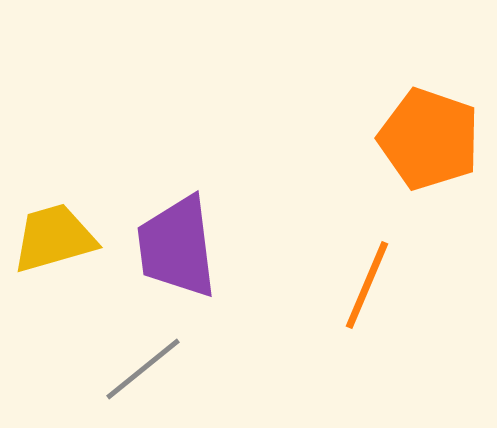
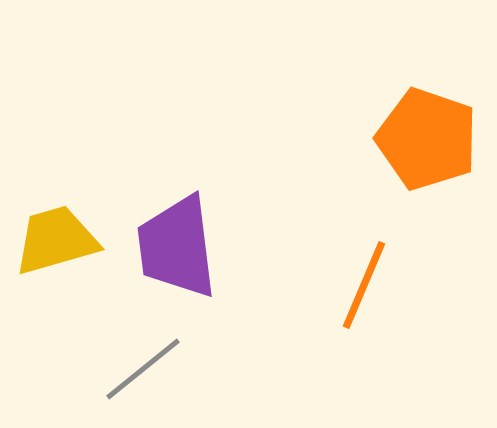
orange pentagon: moved 2 px left
yellow trapezoid: moved 2 px right, 2 px down
orange line: moved 3 px left
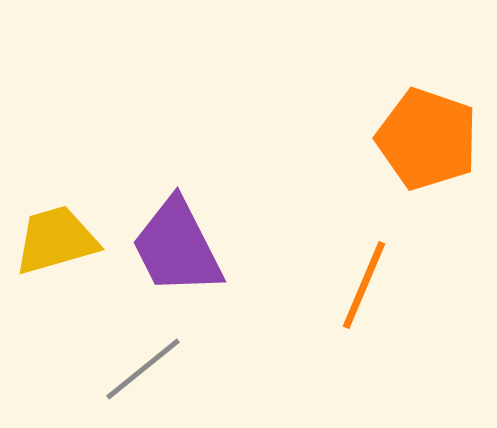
purple trapezoid: rotated 20 degrees counterclockwise
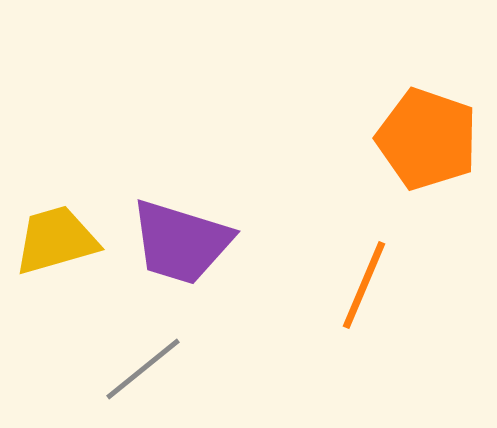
purple trapezoid: moved 4 px right, 5 px up; rotated 46 degrees counterclockwise
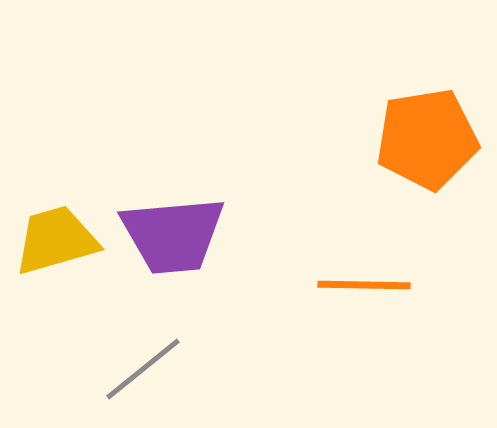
orange pentagon: rotated 28 degrees counterclockwise
purple trapezoid: moved 8 px left, 7 px up; rotated 22 degrees counterclockwise
orange line: rotated 68 degrees clockwise
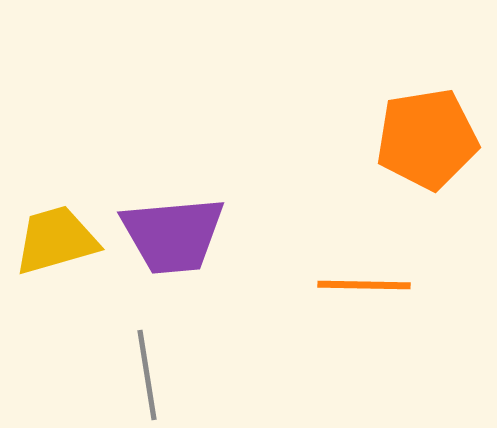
gray line: moved 4 px right, 6 px down; rotated 60 degrees counterclockwise
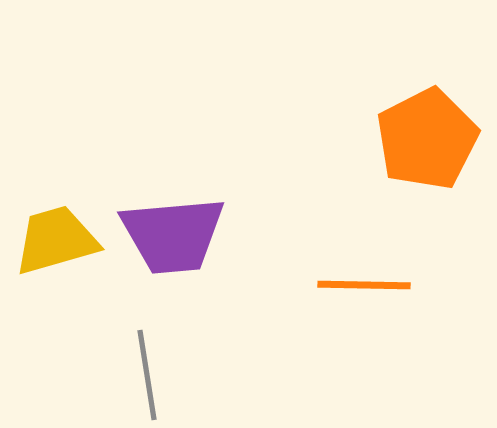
orange pentagon: rotated 18 degrees counterclockwise
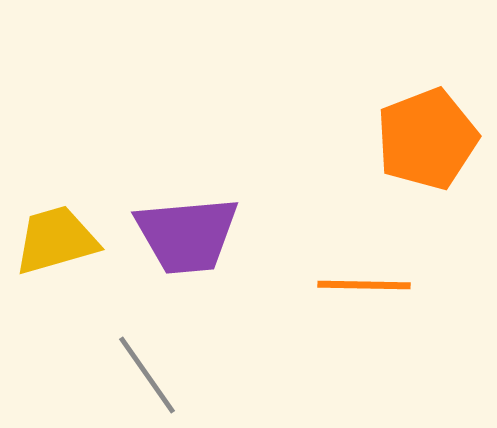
orange pentagon: rotated 6 degrees clockwise
purple trapezoid: moved 14 px right
gray line: rotated 26 degrees counterclockwise
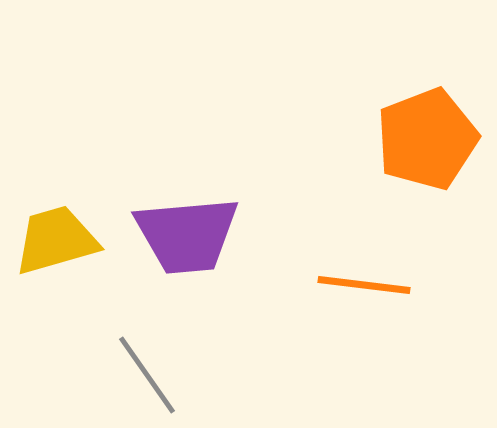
orange line: rotated 6 degrees clockwise
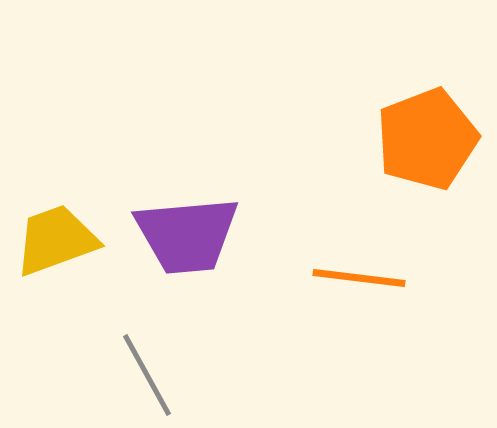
yellow trapezoid: rotated 4 degrees counterclockwise
orange line: moved 5 px left, 7 px up
gray line: rotated 6 degrees clockwise
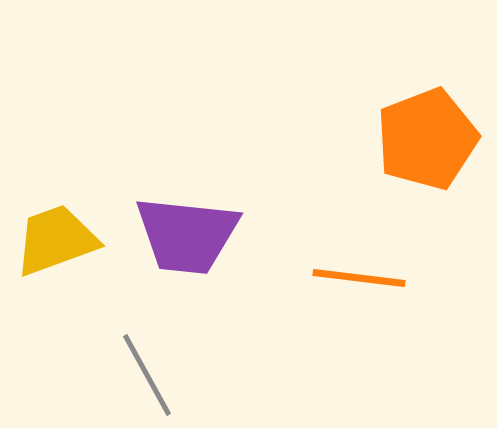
purple trapezoid: rotated 11 degrees clockwise
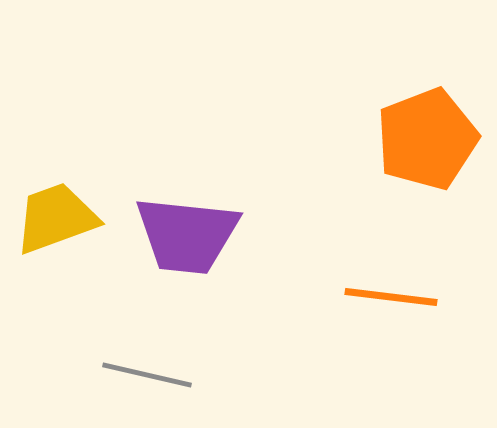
yellow trapezoid: moved 22 px up
orange line: moved 32 px right, 19 px down
gray line: rotated 48 degrees counterclockwise
